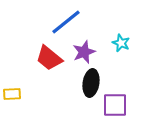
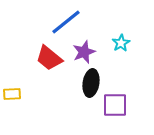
cyan star: rotated 18 degrees clockwise
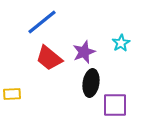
blue line: moved 24 px left
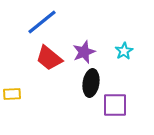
cyan star: moved 3 px right, 8 px down
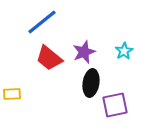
purple square: rotated 12 degrees counterclockwise
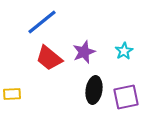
black ellipse: moved 3 px right, 7 px down
purple square: moved 11 px right, 8 px up
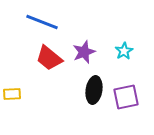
blue line: rotated 60 degrees clockwise
